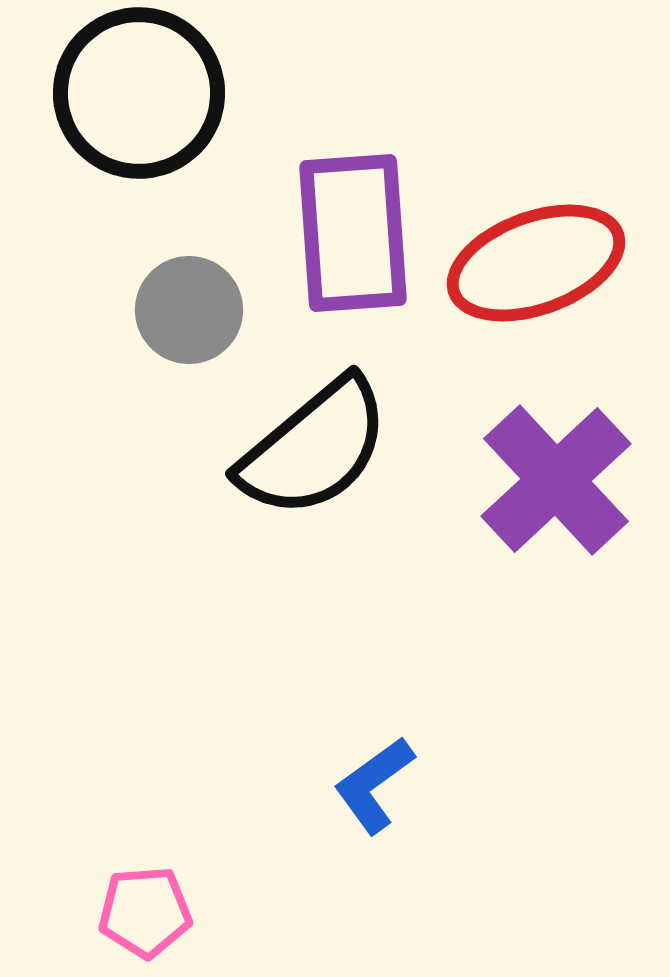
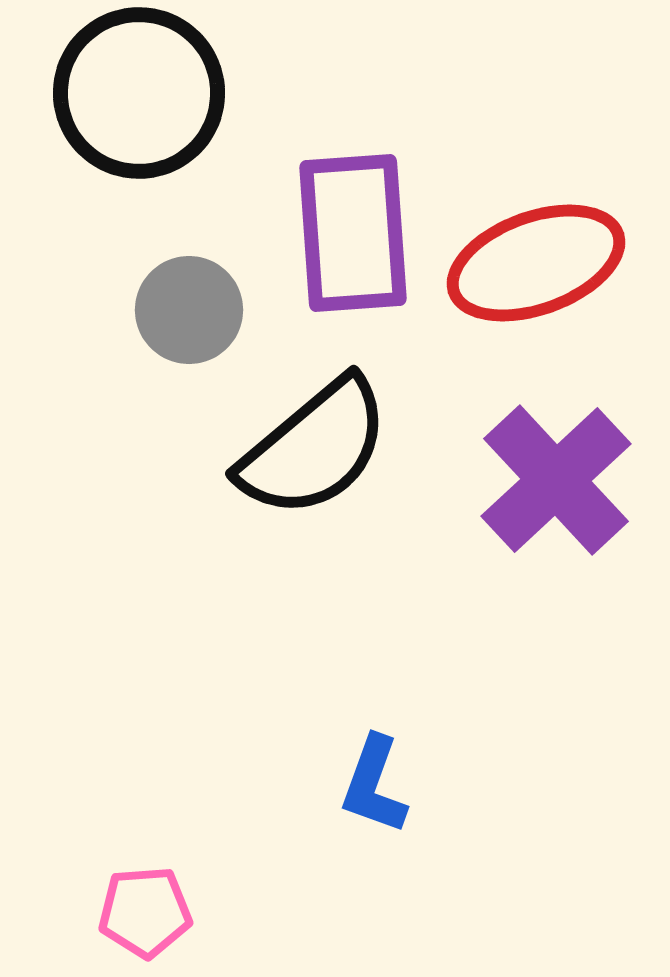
blue L-shape: rotated 34 degrees counterclockwise
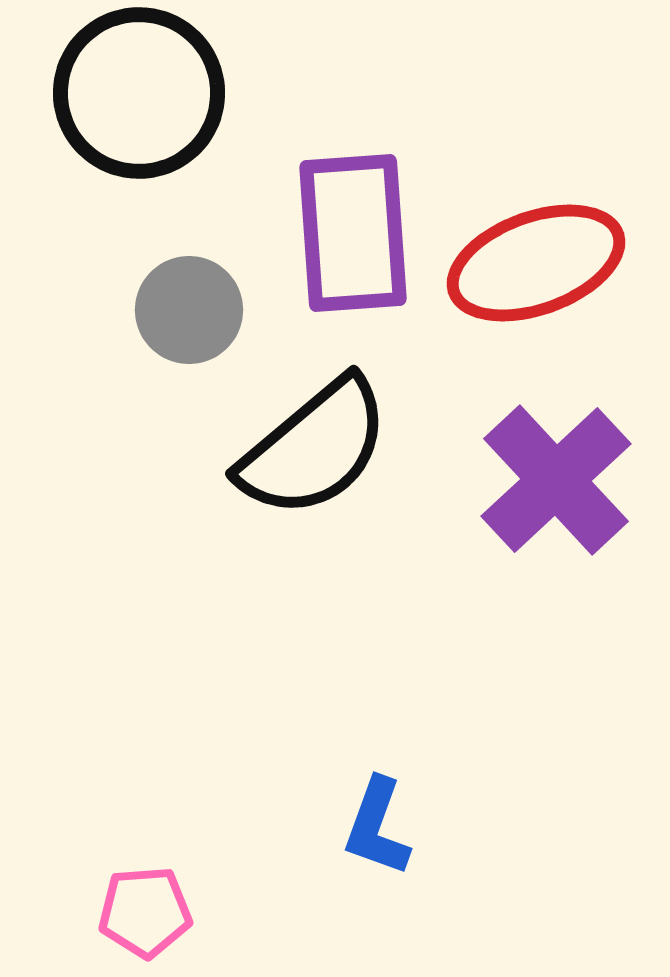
blue L-shape: moved 3 px right, 42 px down
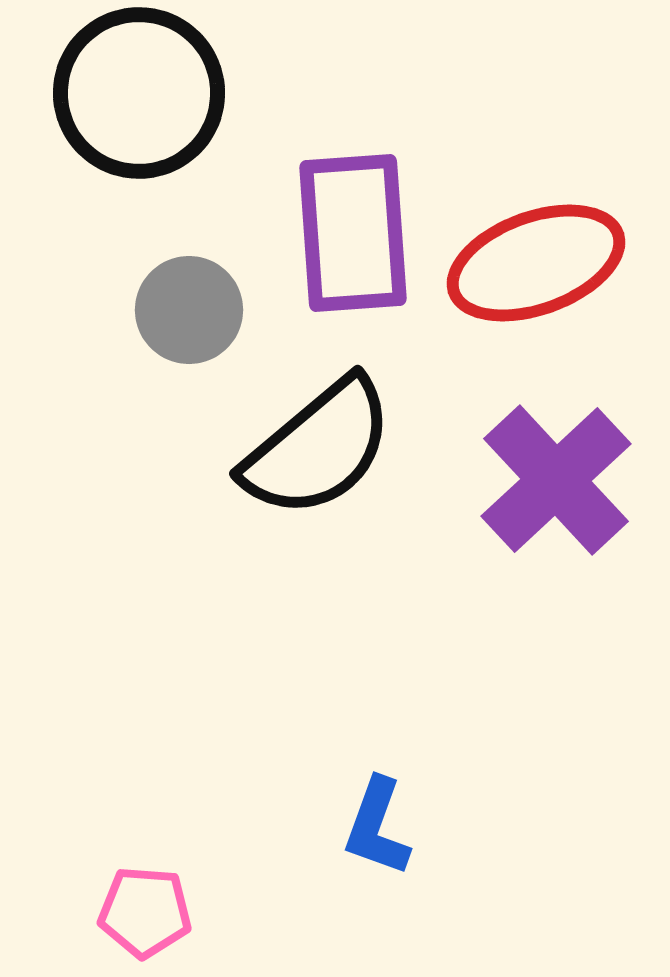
black semicircle: moved 4 px right
pink pentagon: rotated 8 degrees clockwise
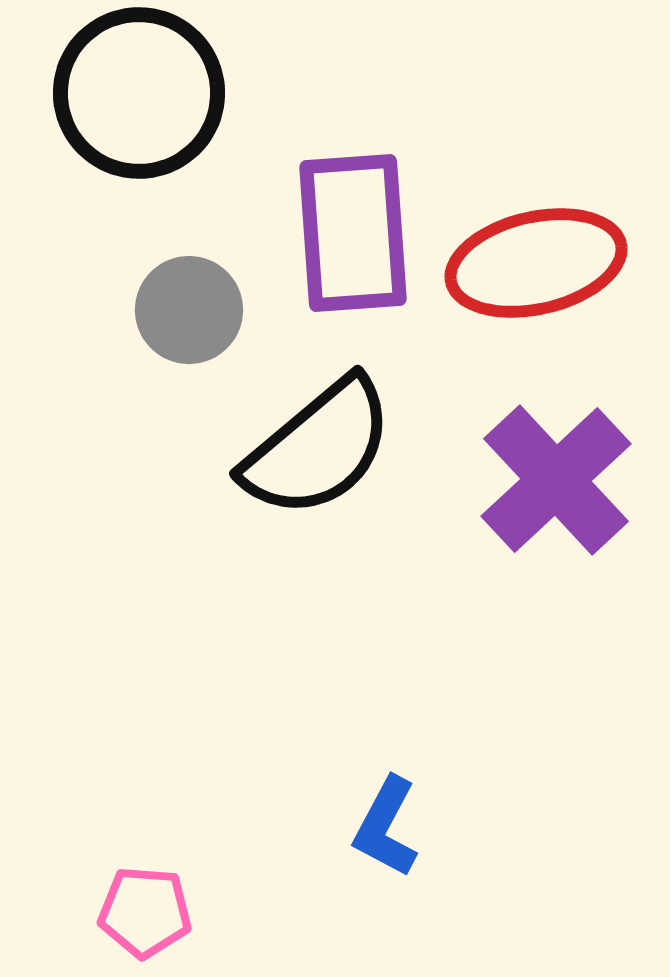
red ellipse: rotated 7 degrees clockwise
blue L-shape: moved 9 px right; rotated 8 degrees clockwise
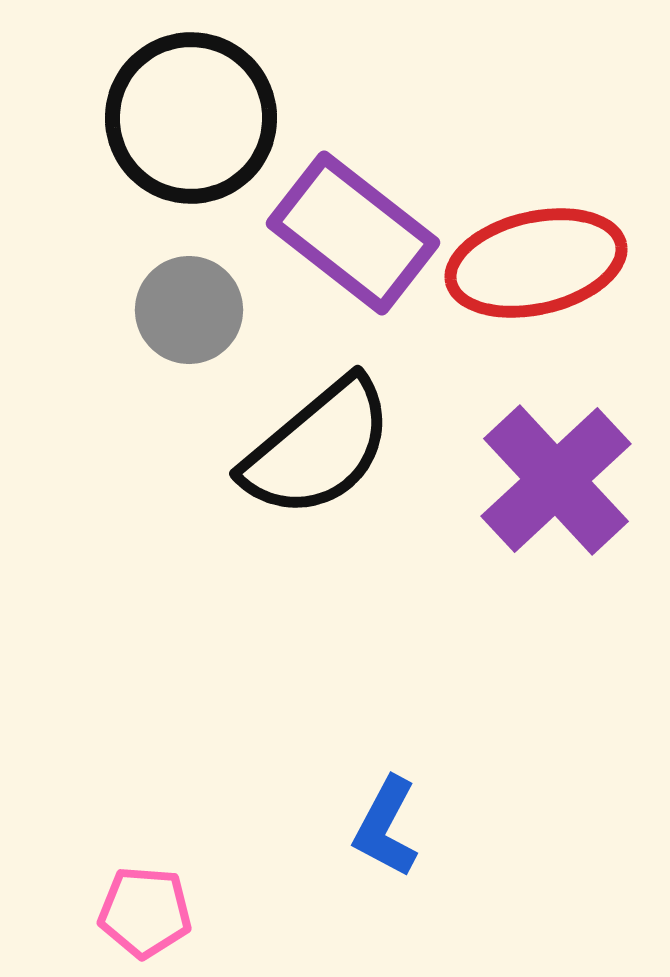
black circle: moved 52 px right, 25 px down
purple rectangle: rotated 48 degrees counterclockwise
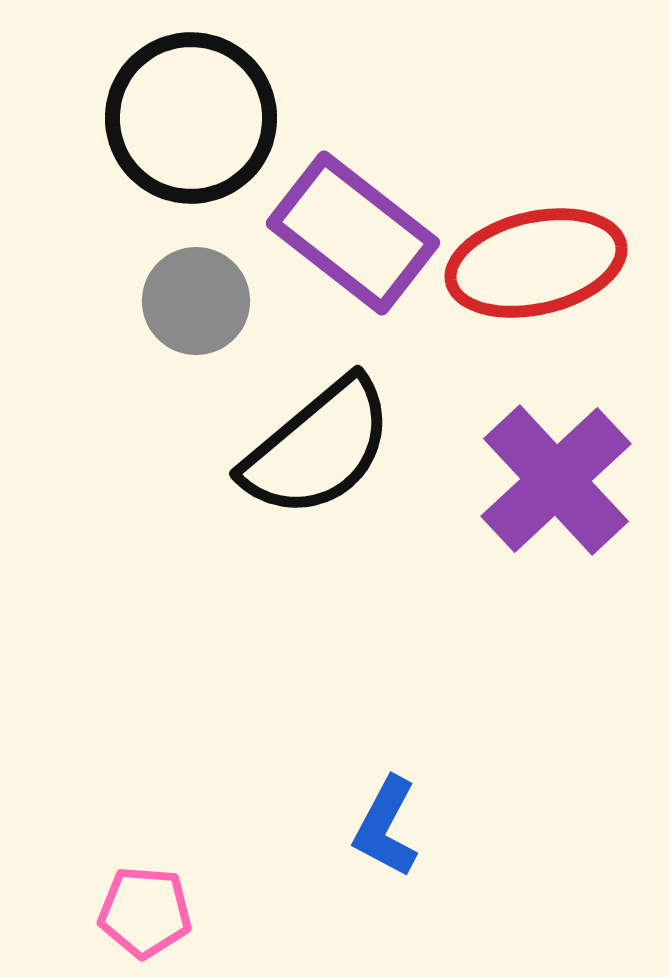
gray circle: moved 7 px right, 9 px up
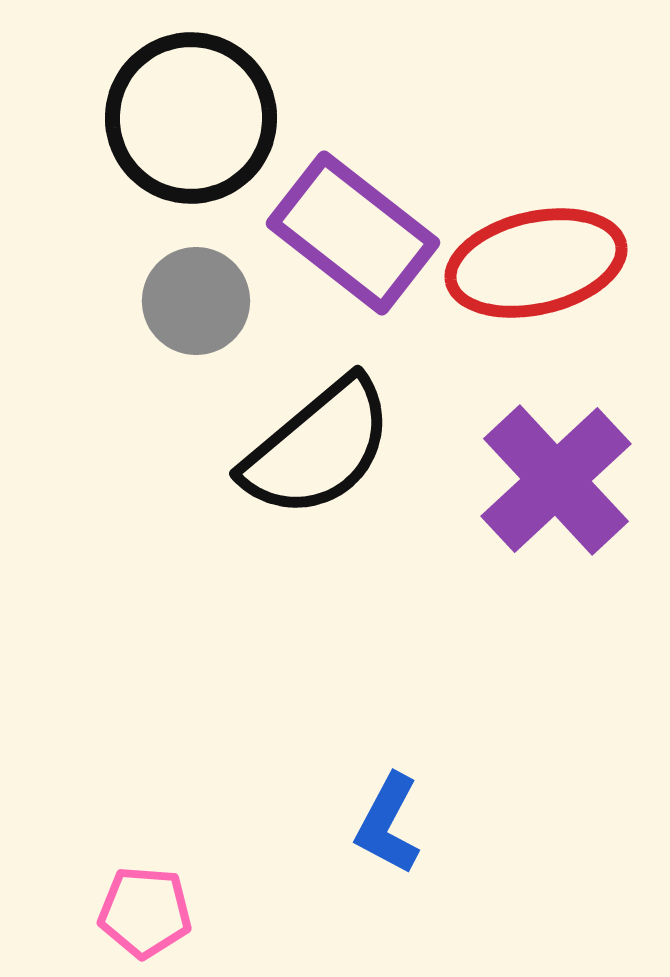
blue L-shape: moved 2 px right, 3 px up
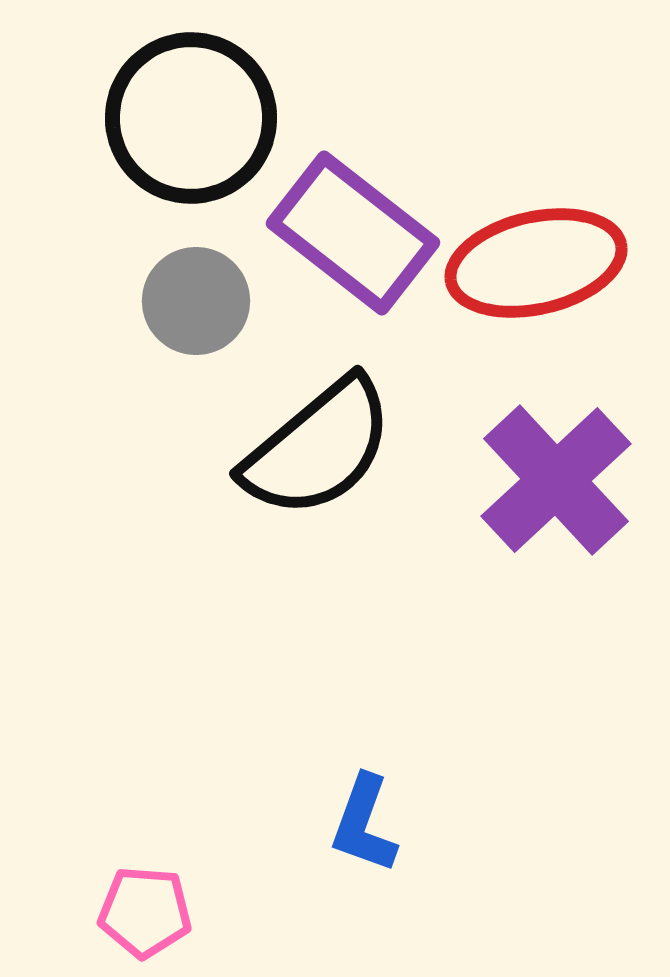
blue L-shape: moved 24 px left; rotated 8 degrees counterclockwise
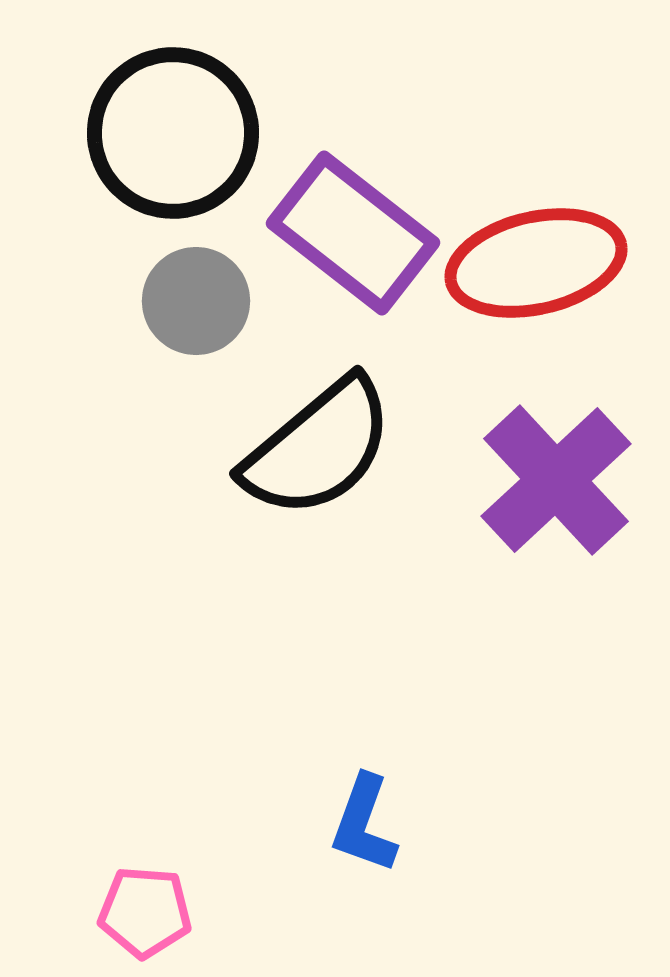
black circle: moved 18 px left, 15 px down
